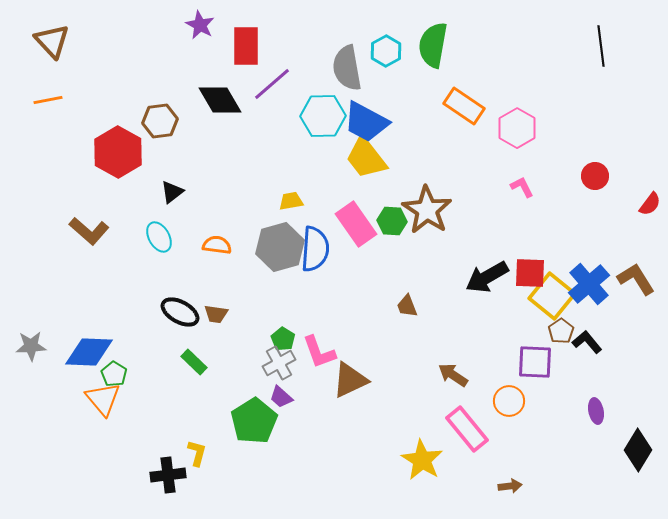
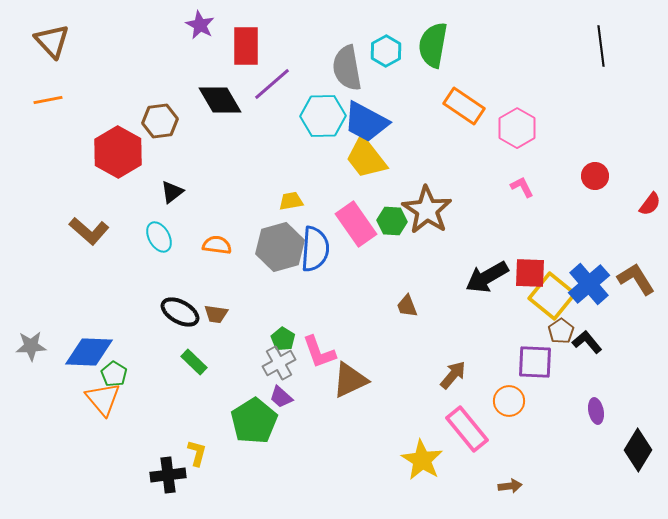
brown arrow at (453, 375): rotated 96 degrees clockwise
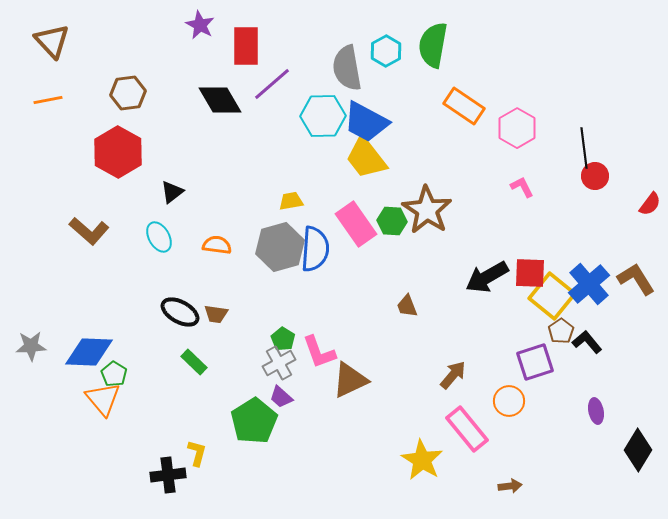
black line at (601, 46): moved 17 px left, 102 px down
brown hexagon at (160, 121): moved 32 px left, 28 px up
purple square at (535, 362): rotated 21 degrees counterclockwise
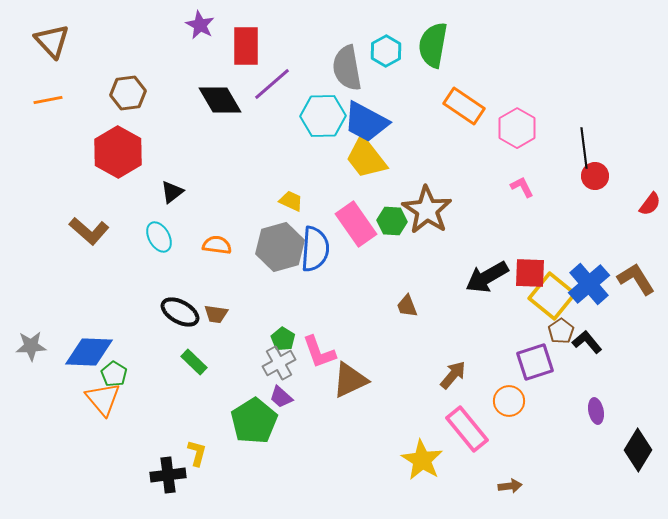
yellow trapezoid at (291, 201): rotated 35 degrees clockwise
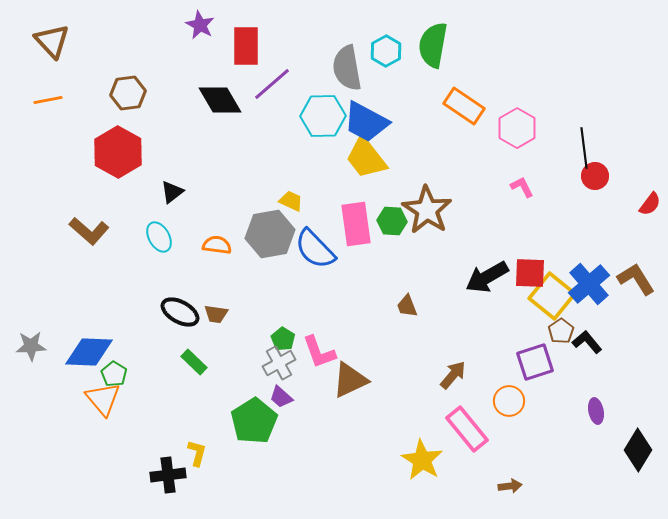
pink rectangle at (356, 224): rotated 27 degrees clockwise
gray hexagon at (280, 247): moved 10 px left, 13 px up; rotated 6 degrees clockwise
blue semicircle at (315, 249): rotated 132 degrees clockwise
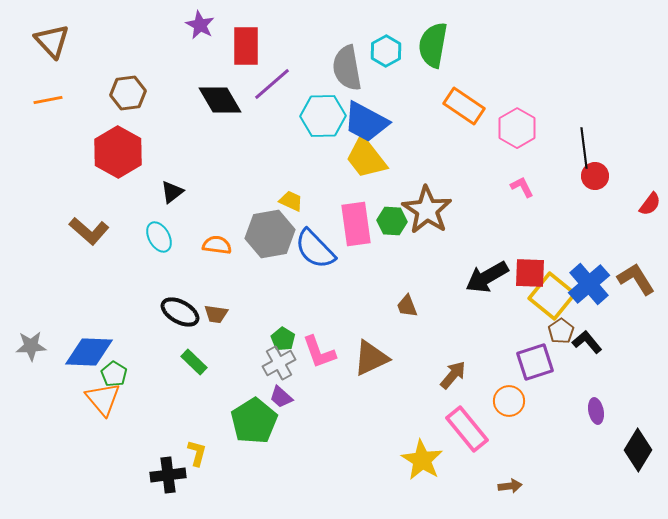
brown triangle at (350, 380): moved 21 px right, 22 px up
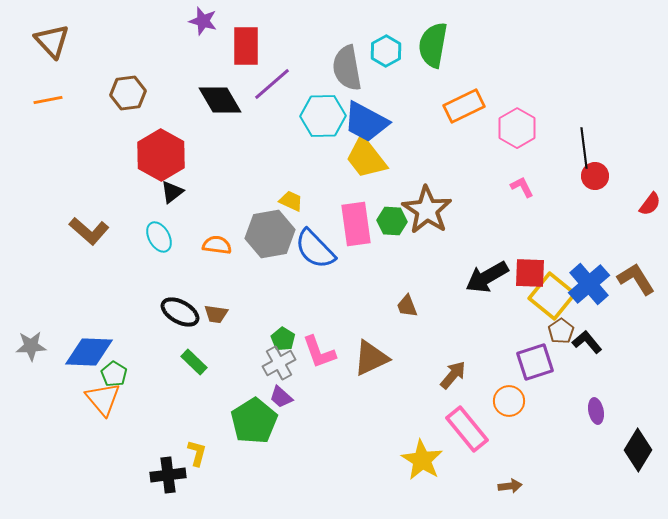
purple star at (200, 25): moved 3 px right, 4 px up; rotated 12 degrees counterclockwise
orange rectangle at (464, 106): rotated 60 degrees counterclockwise
red hexagon at (118, 152): moved 43 px right, 3 px down
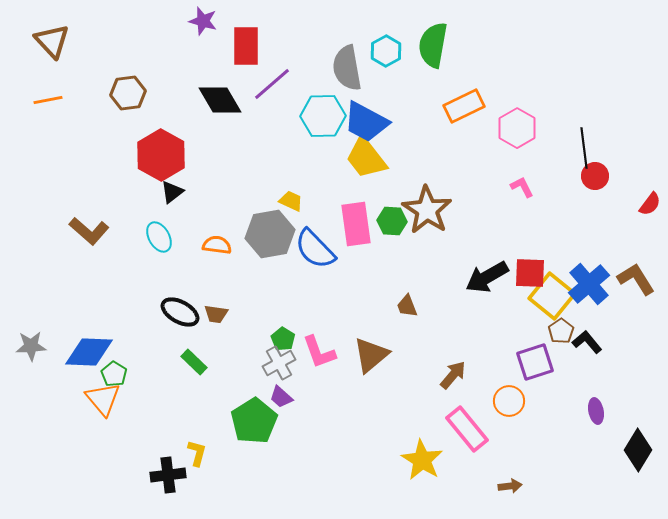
brown triangle at (371, 358): moved 3 px up; rotated 15 degrees counterclockwise
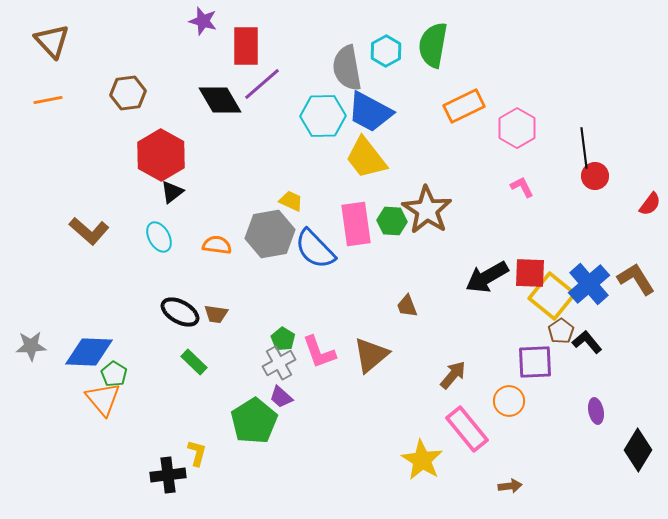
purple line at (272, 84): moved 10 px left
blue trapezoid at (366, 122): moved 4 px right, 10 px up
purple square at (535, 362): rotated 15 degrees clockwise
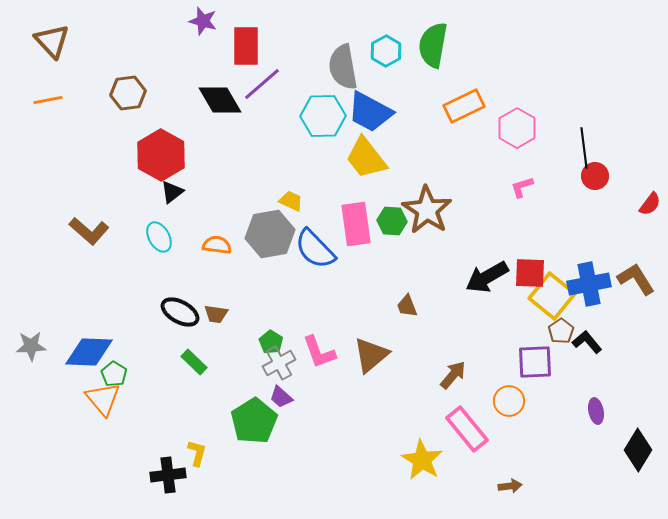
gray semicircle at (347, 68): moved 4 px left, 1 px up
pink L-shape at (522, 187): rotated 80 degrees counterclockwise
blue cross at (589, 284): rotated 30 degrees clockwise
green pentagon at (283, 339): moved 12 px left, 3 px down
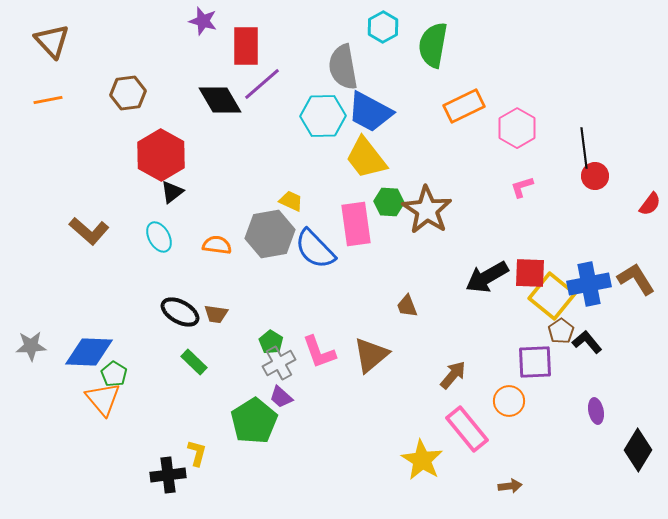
cyan hexagon at (386, 51): moved 3 px left, 24 px up
green hexagon at (392, 221): moved 3 px left, 19 px up
